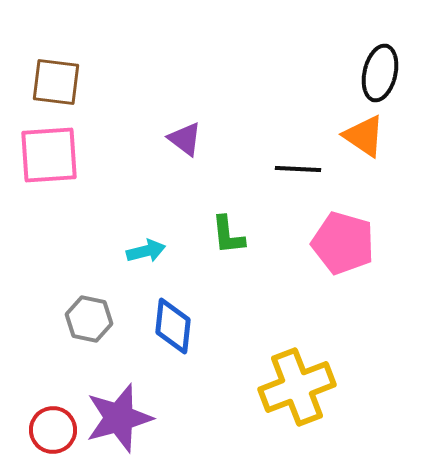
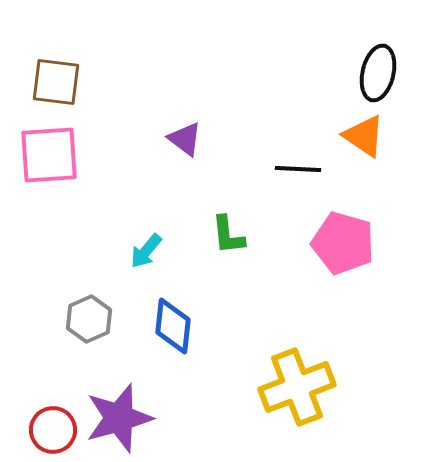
black ellipse: moved 2 px left
cyan arrow: rotated 144 degrees clockwise
gray hexagon: rotated 24 degrees clockwise
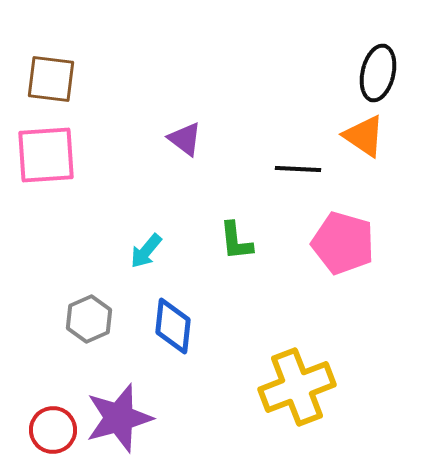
brown square: moved 5 px left, 3 px up
pink square: moved 3 px left
green L-shape: moved 8 px right, 6 px down
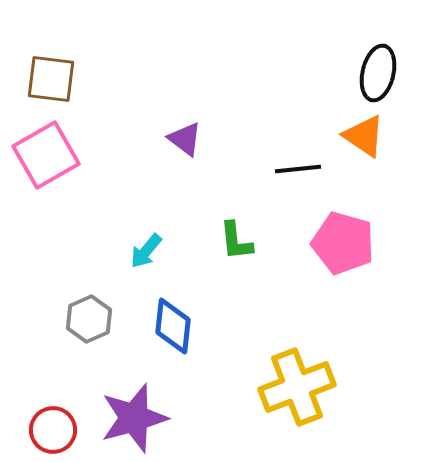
pink square: rotated 26 degrees counterclockwise
black line: rotated 9 degrees counterclockwise
purple star: moved 15 px right
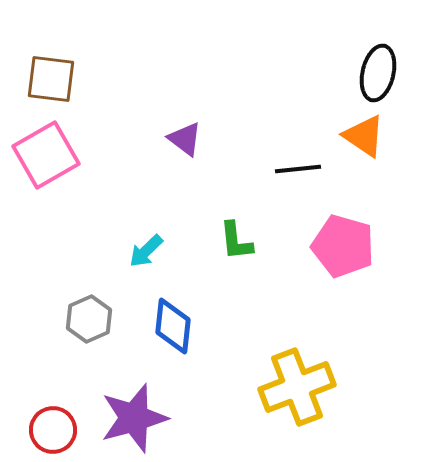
pink pentagon: moved 3 px down
cyan arrow: rotated 6 degrees clockwise
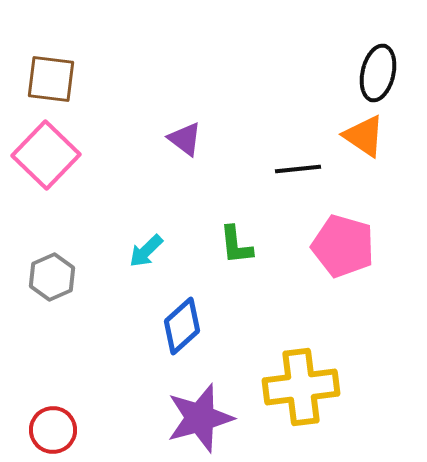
pink square: rotated 16 degrees counterclockwise
green L-shape: moved 4 px down
gray hexagon: moved 37 px left, 42 px up
blue diamond: moved 9 px right; rotated 42 degrees clockwise
yellow cross: moved 4 px right; rotated 14 degrees clockwise
purple star: moved 66 px right
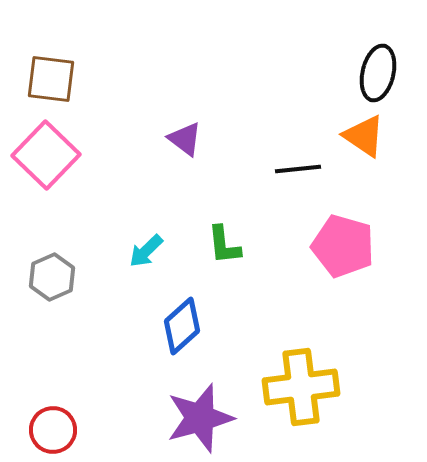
green L-shape: moved 12 px left
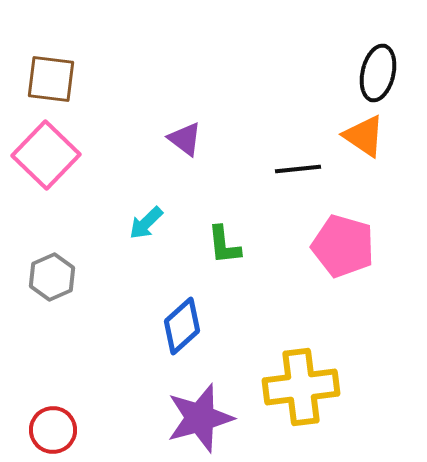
cyan arrow: moved 28 px up
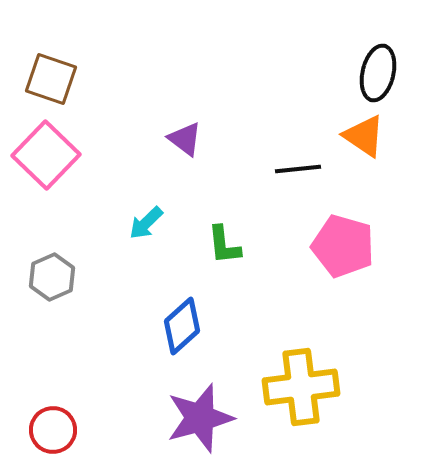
brown square: rotated 12 degrees clockwise
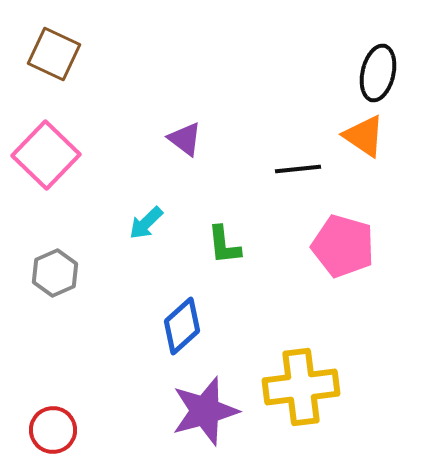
brown square: moved 3 px right, 25 px up; rotated 6 degrees clockwise
gray hexagon: moved 3 px right, 4 px up
purple star: moved 5 px right, 7 px up
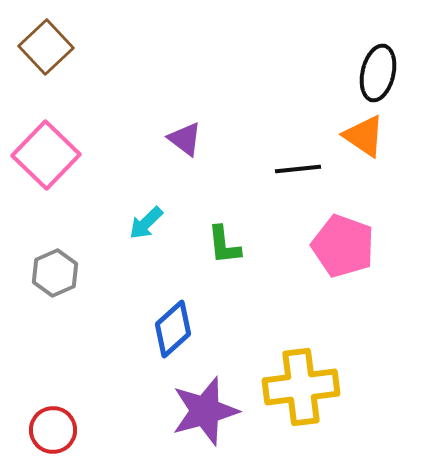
brown square: moved 8 px left, 7 px up; rotated 22 degrees clockwise
pink pentagon: rotated 4 degrees clockwise
blue diamond: moved 9 px left, 3 px down
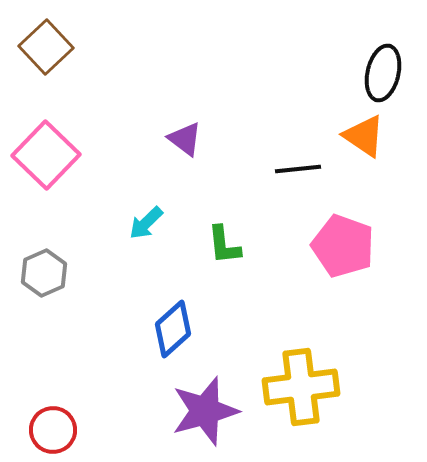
black ellipse: moved 5 px right
gray hexagon: moved 11 px left
